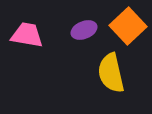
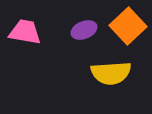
pink trapezoid: moved 2 px left, 3 px up
yellow semicircle: rotated 81 degrees counterclockwise
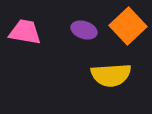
purple ellipse: rotated 40 degrees clockwise
yellow semicircle: moved 2 px down
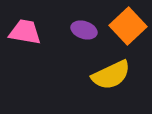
yellow semicircle: rotated 21 degrees counterclockwise
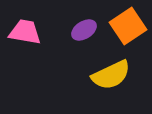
orange square: rotated 9 degrees clockwise
purple ellipse: rotated 50 degrees counterclockwise
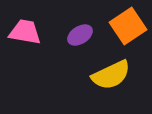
purple ellipse: moved 4 px left, 5 px down
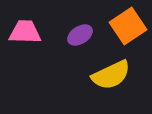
pink trapezoid: rotated 8 degrees counterclockwise
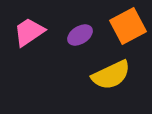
orange square: rotated 6 degrees clockwise
pink trapezoid: moved 4 px right; rotated 36 degrees counterclockwise
